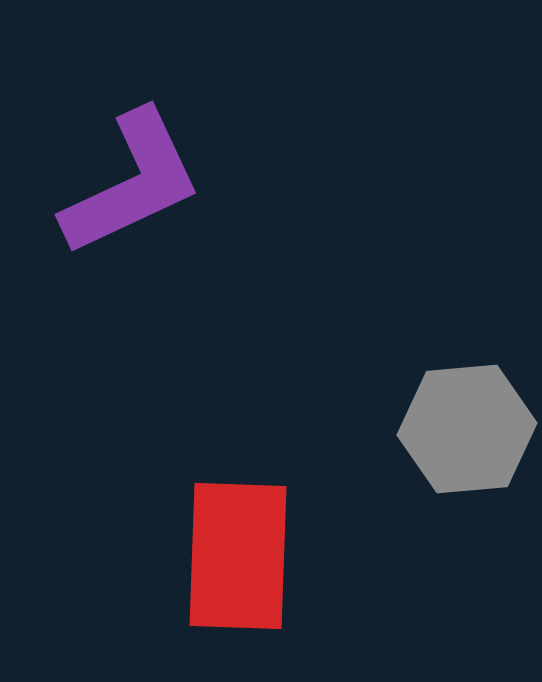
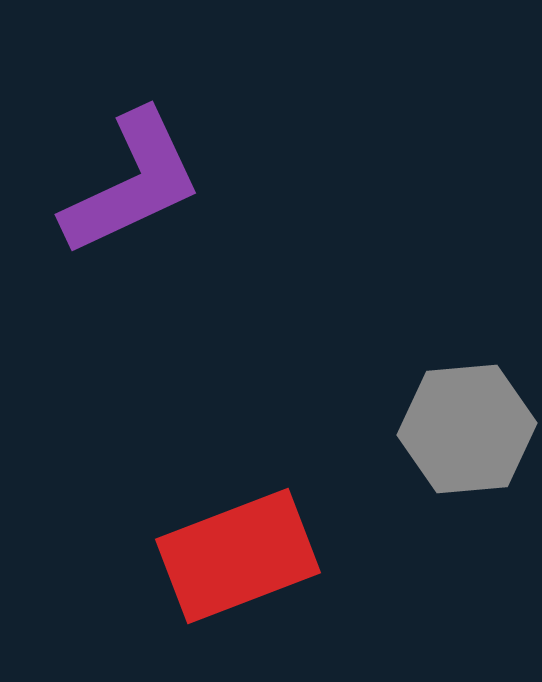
red rectangle: rotated 67 degrees clockwise
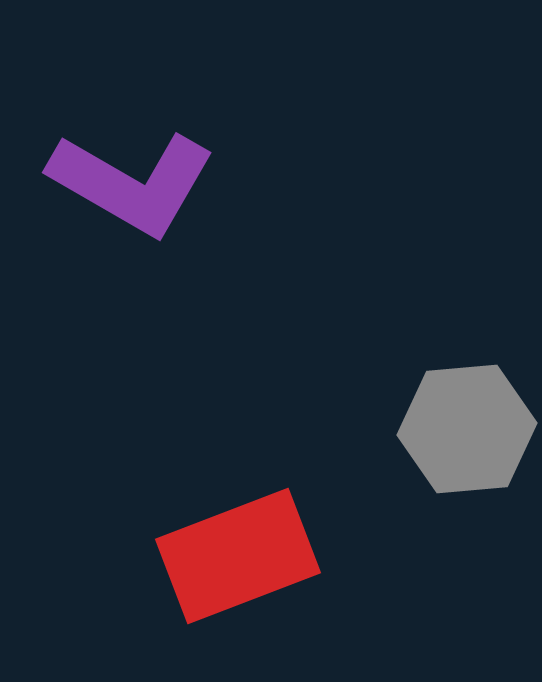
purple L-shape: rotated 55 degrees clockwise
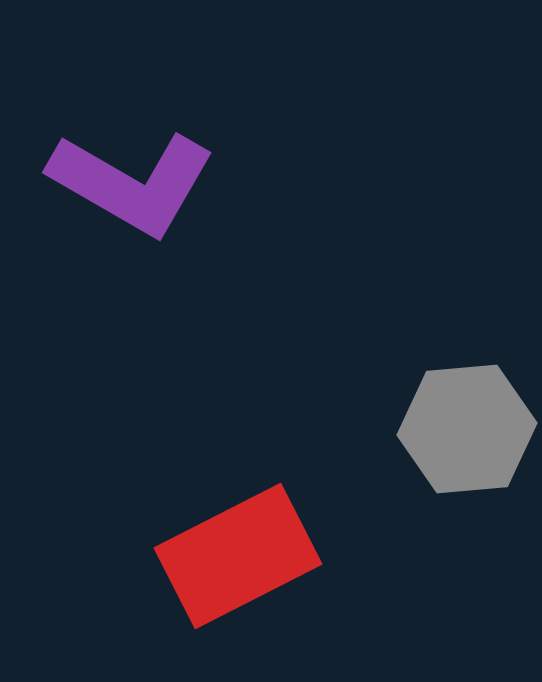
red rectangle: rotated 6 degrees counterclockwise
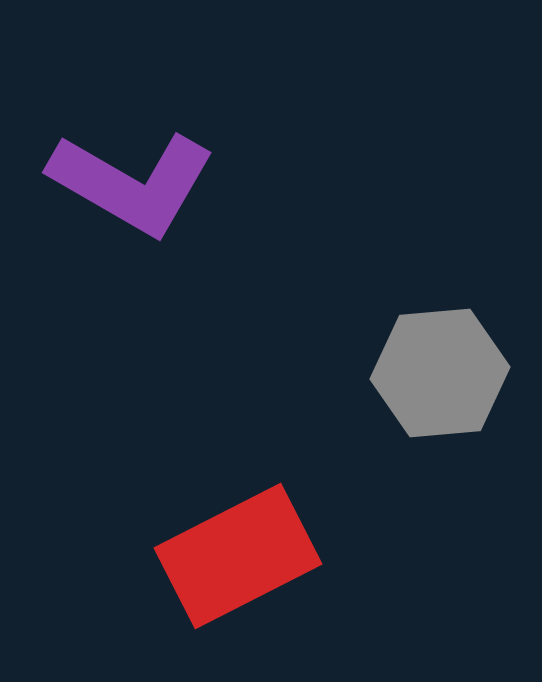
gray hexagon: moved 27 px left, 56 px up
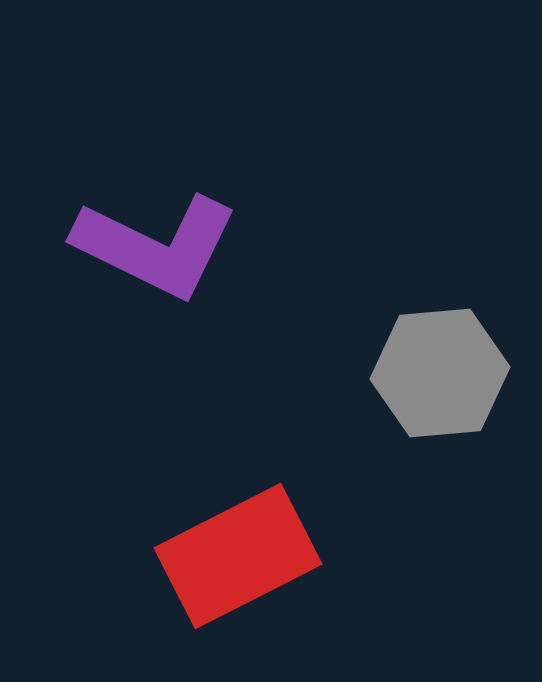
purple L-shape: moved 24 px right, 63 px down; rotated 4 degrees counterclockwise
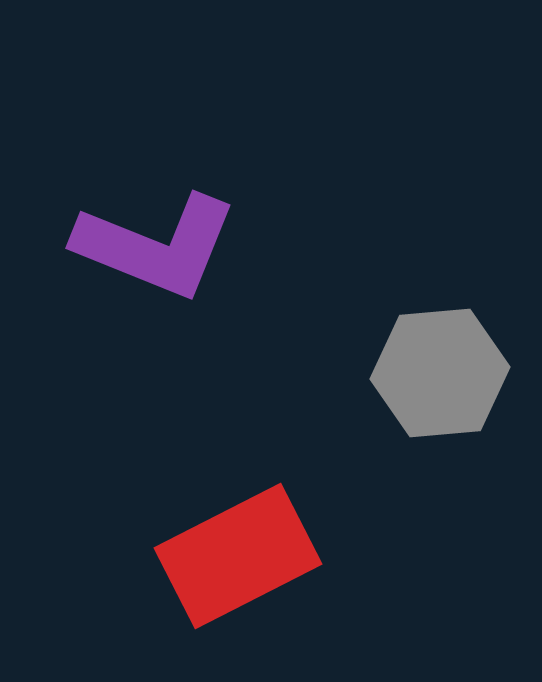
purple L-shape: rotated 4 degrees counterclockwise
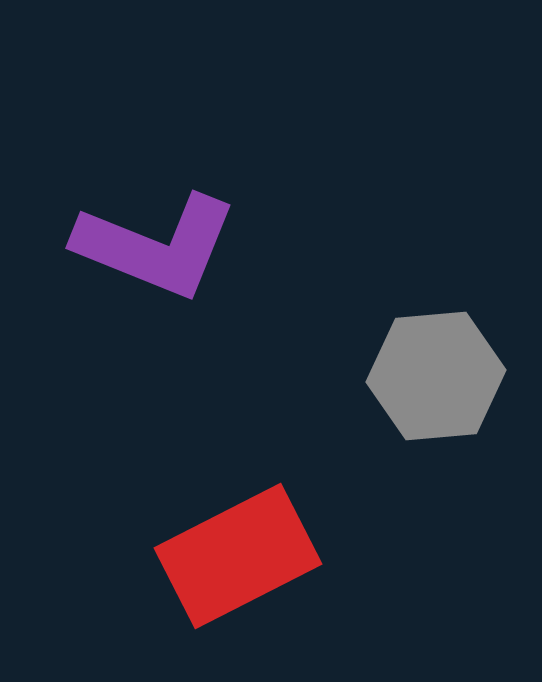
gray hexagon: moved 4 px left, 3 px down
